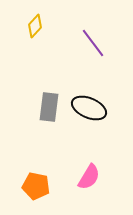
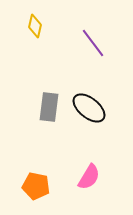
yellow diamond: rotated 30 degrees counterclockwise
black ellipse: rotated 16 degrees clockwise
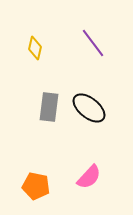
yellow diamond: moved 22 px down
pink semicircle: rotated 12 degrees clockwise
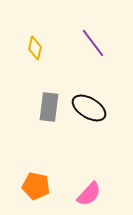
black ellipse: rotated 8 degrees counterclockwise
pink semicircle: moved 17 px down
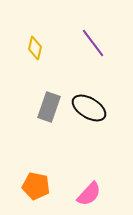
gray rectangle: rotated 12 degrees clockwise
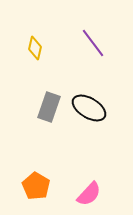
orange pentagon: rotated 20 degrees clockwise
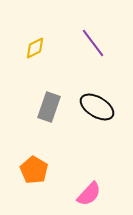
yellow diamond: rotated 50 degrees clockwise
black ellipse: moved 8 px right, 1 px up
orange pentagon: moved 2 px left, 16 px up
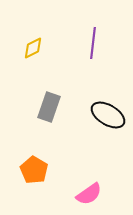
purple line: rotated 44 degrees clockwise
yellow diamond: moved 2 px left
black ellipse: moved 11 px right, 8 px down
pink semicircle: rotated 12 degrees clockwise
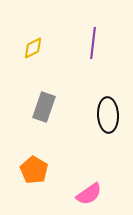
gray rectangle: moved 5 px left
black ellipse: rotated 56 degrees clockwise
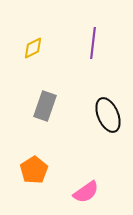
gray rectangle: moved 1 px right, 1 px up
black ellipse: rotated 20 degrees counterclockwise
orange pentagon: rotated 8 degrees clockwise
pink semicircle: moved 3 px left, 2 px up
